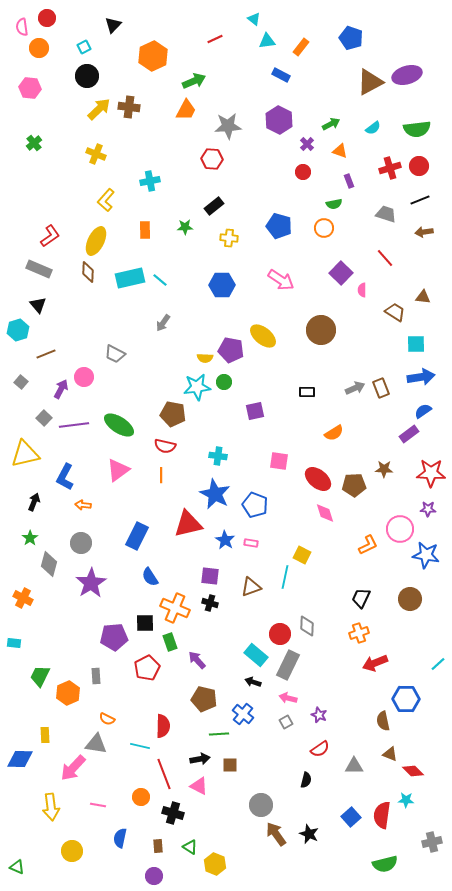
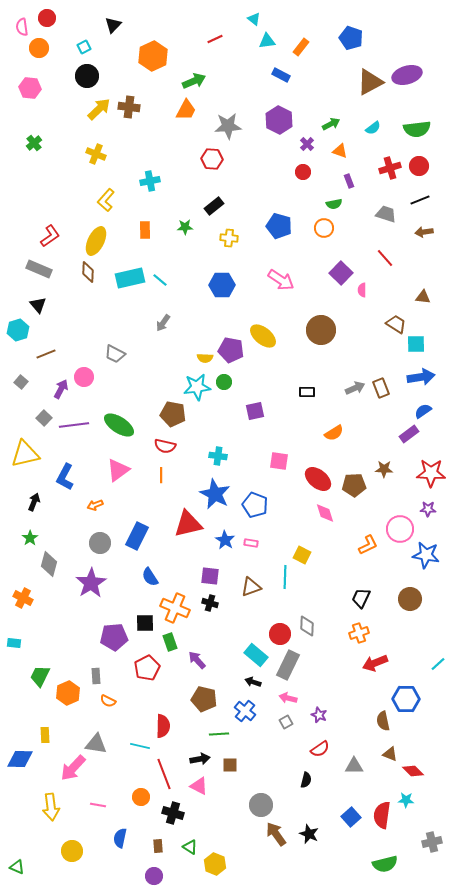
brown trapezoid at (395, 312): moved 1 px right, 12 px down
orange arrow at (83, 505): moved 12 px right; rotated 28 degrees counterclockwise
gray circle at (81, 543): moved 19 px right
cyan line at (285, 577): rotated 10 degrees counterclockwise
blue cross at (243, 714): moved 2 px right, 3 px up
orange semicircle at (107, 719): moved 1 px right, 18 px up
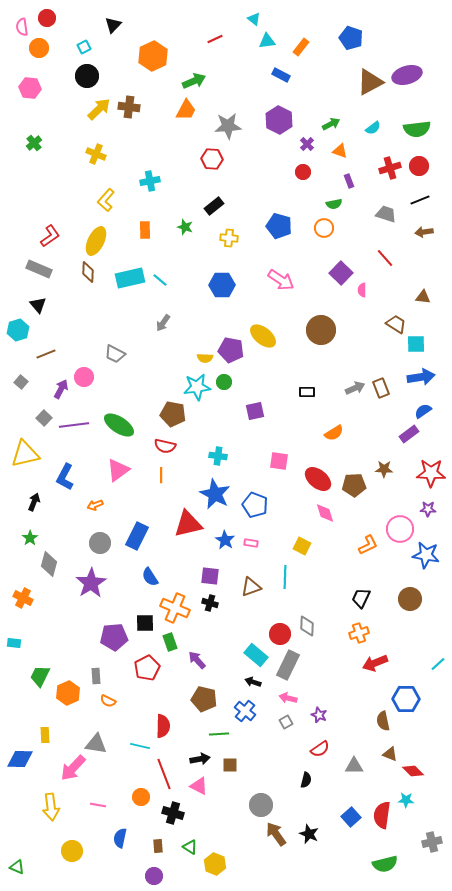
green star at (185, 227): rotated 21 degrees clockwise
yellow square at (302, 555): moved 9 px up
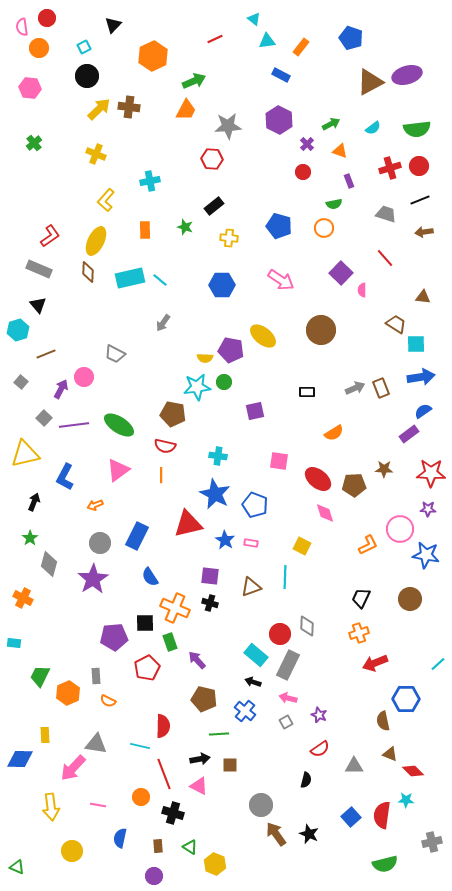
purple star at (91, 583): moved 2 px right, 4 px up
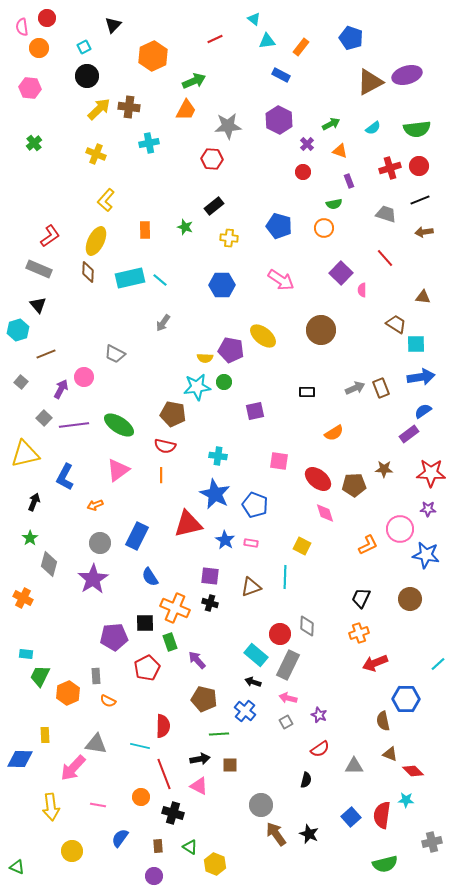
cyan cross at (150, 181): moved 1 px left, 38 px up
cyan rectangle at (14, 643): moved 12 px right, 11 px down
blue semicircle at (120, 838): rotated 24 degrees clockwise
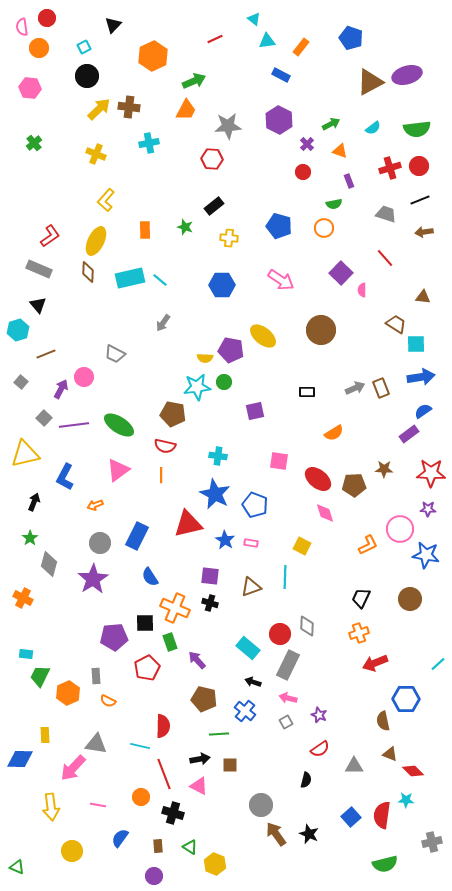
cyan rectangle at (256, 655): moved 8 px left, 7 px up
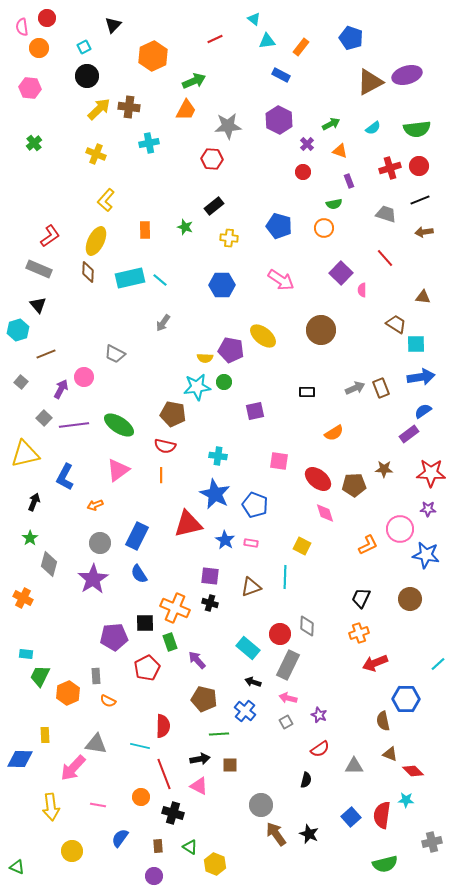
blue semicircle at (150, 577): moved 11 px left, 3 px up
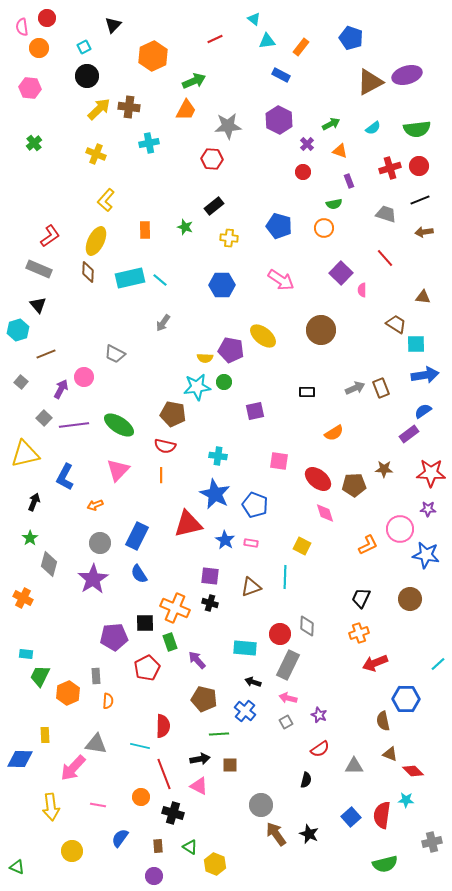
blue arrow at (421, 377): moved 4 px right, 2 px up
pink triangle at (118, 470): rotated 10 degrees counterclockwise
cyan rectangle at (248, 648): moved 3 px left; rotated 35 degrees counterclockwise
orange semicircle at (108, 701): rotated 112 degrees counterclockwise
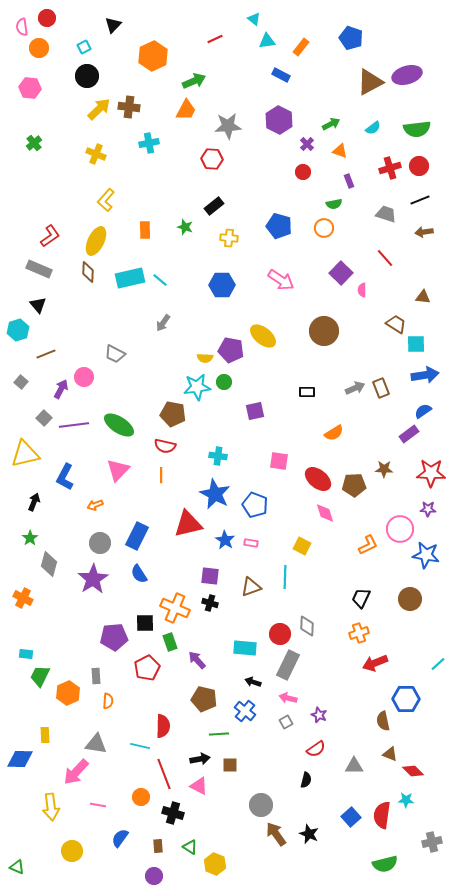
brown circle at (321, 330): moved 3 px right, 1 px down
red semicircle at (320, 749): moved 4 px left
pink arrow at (73, 768): moved 3 px right, 4 px down
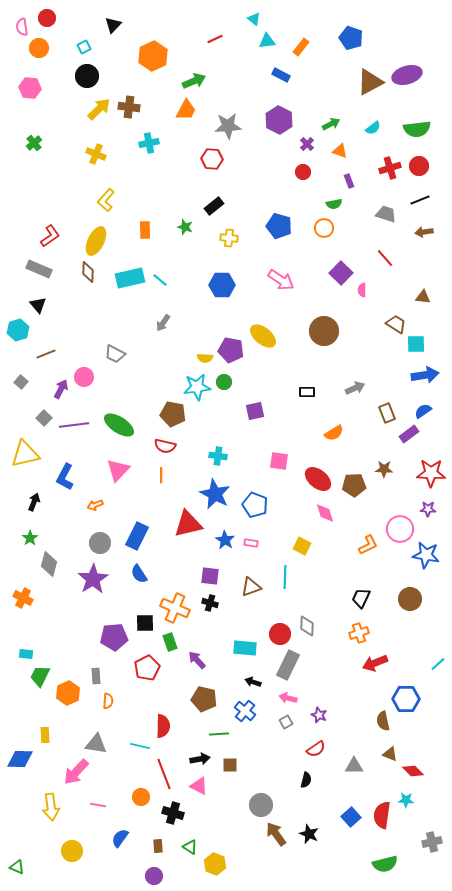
brown rectangle at (381, 388): moved 6 px right, 25 px down
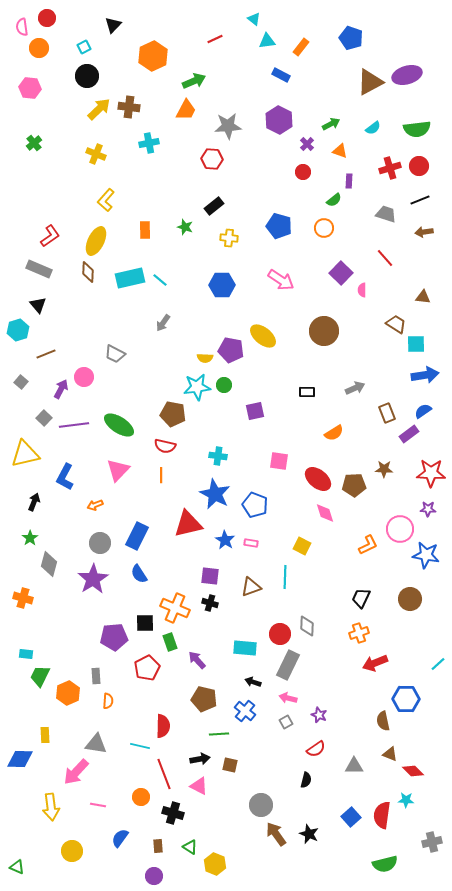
purple rectangle at (349, 181): rotated 24 degrees clockwise
green semicircle at (334, 204): moved 4 px up; rotated 28 degrees counterclockwise
green circle at (224, 382): moved 3 px down
orange cross at (23, 598): rotated 12 degrees counterclockwise
brown square at (230, 765): rotated 14 degrees clockwise
